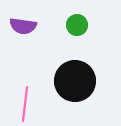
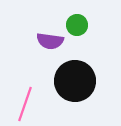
purple semicircle: moved 27 px right, 15 px down
pink line: rotated 12 degrees clockwise
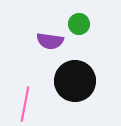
green circle: moved 2 px right, 1 px up
pink line: rotated 8 degrees counterclockwise
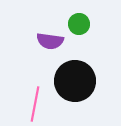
pink line: moved 10 px right
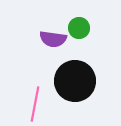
green circle: moved 4 px down
purple semicircle: moved 3 px right, 2 px up
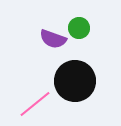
purple semicircle: rotated 12 degrees clockwise
pink line: rotated 40 degrees clockwise
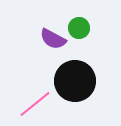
purple semicircle: rotated 8 degrees clockwise
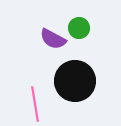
pink line: rotated 60 degrees counterclockwise
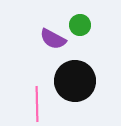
green circle: moved 1 px right, 3 px up
pink line: moved 2 px right; rotated 8 degrees clockwise
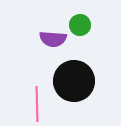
purple semicircle: rotated 24 degrees counterclockwise
black circle: moved 1 px left
